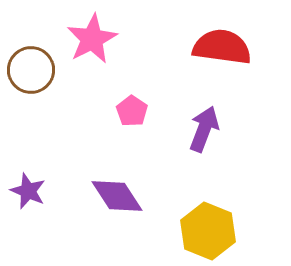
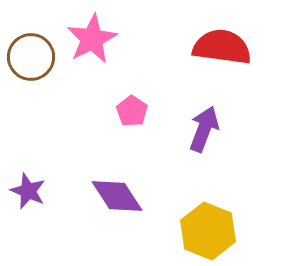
brown circle: moved 13 px up
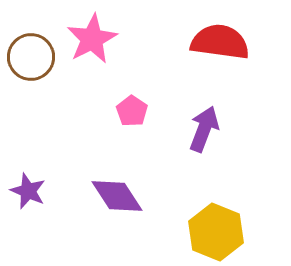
red semicircle: moved 2 px left, 5 px up
yellow hexagon: moved 8 px right, 1 px down
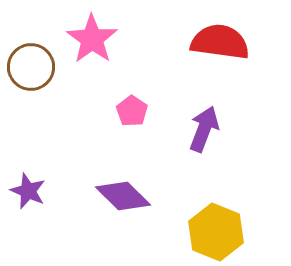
pink star: rotated 9 degrees counterclockwise
brown circle: moved 10 px down
purple diamond: moved 6 px right; rotated 12 degrees counterclockwise
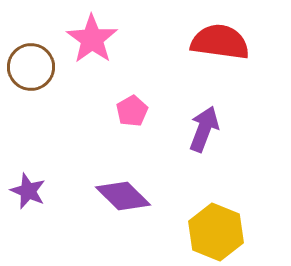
pink pentagon: rotated 8 degrees clockwise
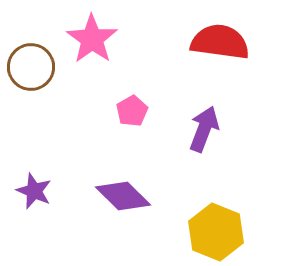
purple star: moved 6 px right
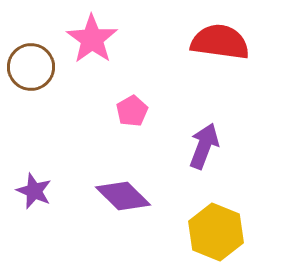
purple arrow: moved 17 px down
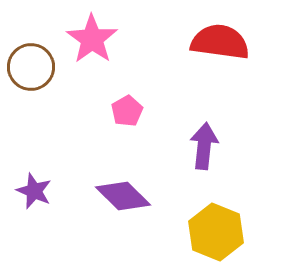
pink pentagon: moved 5 px left
purple arrow: rotated 15 degrees counterclockwise
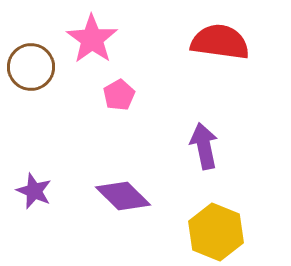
pink pentagon: moved 8 px left, 16 px up
purple arrow: rotated 18 degrees counterclockwise
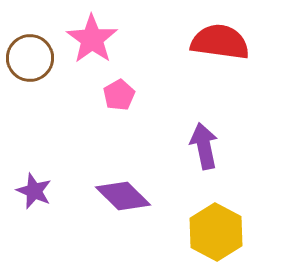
brown circle: moved 1 px left, 9 px up
yellow hexagon: rotated 6 degrees clockwise
